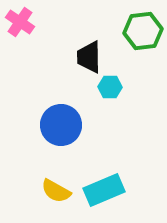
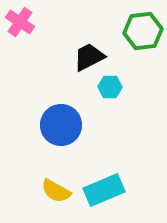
black trapezoid: rotated 64 degrees clockwise
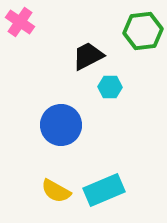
black trapezoid: moved 1 px left, 1 px up
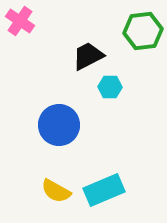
pink cross: moved 1 px up
blue circle: moved 2 px left
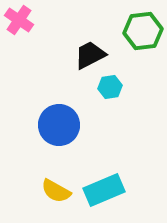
pink cross: moved 1 px left, 1 px up
black trapezoid: moved 2 px right, 1 px up
cyan hexagon: rotated 10 degrees counterclockwise
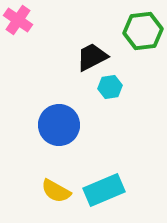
pink cross: moved 1 px left
black trapezoid: moved 2 px right, 2 px down
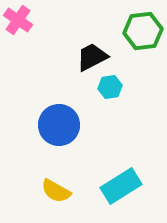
cyan rectangle: moved 17 px right, 4 px up; rotated 9 degrees counterclockwise
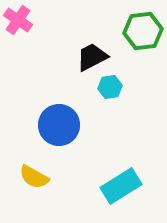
yellow semicircle: moved 22 px left, 14 px up
